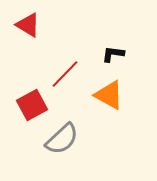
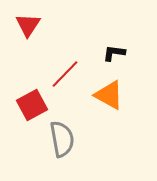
red triangle: rotated 32 degrees clockwise
black L-shape: moved 1 px right, 1 px up
gray semicircle: rotated 57 degrees counterclockwise
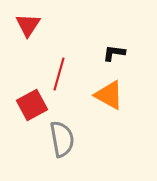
red line: moved 6 px left; rotated 28 degrees counterclockwise
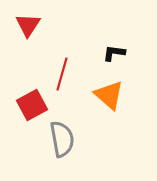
red line: moved 3 px right
orange triangle: rotated 12 degrees clockwise
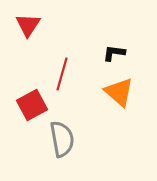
orange triangle: moved 10 px right, 3 px up
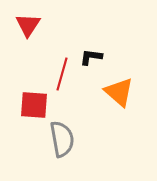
black L-shape: moved 23 px left, 4 px down
red square: moved 2 px right; rotated 32 degrees clockwise
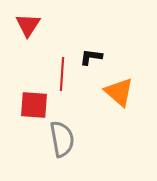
red line: rotated 12 degrees counterclockwise
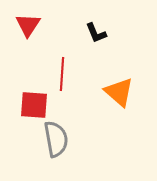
black L-shape: moved 5 px right, 24 px up; rotated 120 degrees counterclockwise
gray semicircle: moved 6 px left
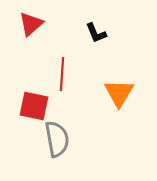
red triangle: moved 3 px right, 1 px up; rotated 16 degrees clockwise
orange triangle: moved 1 px down; rotated 20 degrees clockwise
red square: moved 1 px down; rotated 8 degrees clockwise
gray semicircle: moved 1 px right
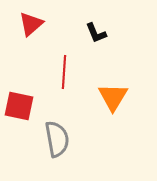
red line: moved 2 px right, 2 px up
orange triangle: moved 6 px left, 4 px down
red square: moved 15 px left
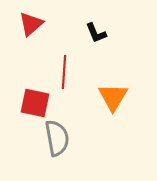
red square: moved 16 px right, 3 px up
gray semicircle: moved 1 px up
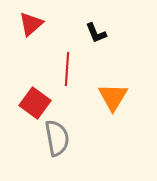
red line: moved 3 px right, 3 px up
red square: rotated 24 degrees clockwise
